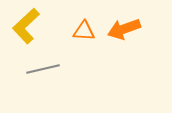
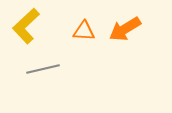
orange arrow: moved 1 px right; rotated 12 degrees counterclockwise
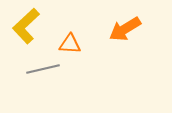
orange triangle: moved 14 px left, 13 px down
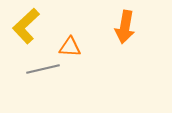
orange arrow: moved 2 px up; rotated 48 degrees counterclockwise
orange triangle: moved 3 px down
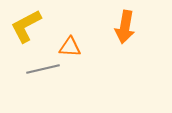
yellow L-shape: rotated 15 degrees clockwise
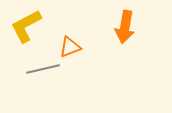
orange triangle: rotated 25 degrees counterclockwise
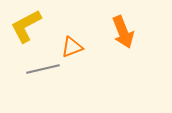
orange arrow: moved 2 px left, 5 px down; rotated 32 degrees counterclockwise
orange triangle: moved 2 px right
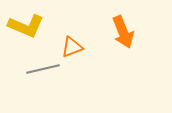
yellow L-shape: rotated 129 degrees counterclockwise
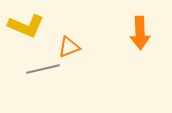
orange arrow: moved 17 px right, 1 px down; rotated 20 degrees clockwise
orange triangle: moved 3 px left
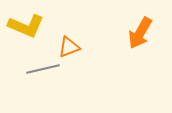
orange arrow: rotated 32 degrees clockwise
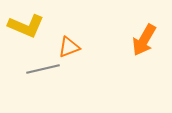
orange arrow: moved 4 px right, 7 px down
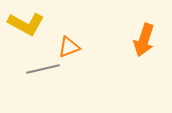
yellow L-shape: moved 2 px up; rotated 6 degrees clockwise
orange arrow: rotated 12 degrees counterclockwise
